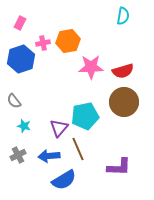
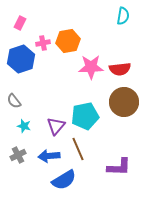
red semicircle: moved 3 px left, 2 px up; rotated 10 degrees clockwise
purple triangle: moved 3 px left, 2 px up
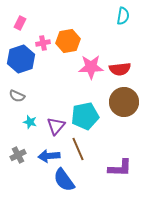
gray semicircle: moved 3 px right, 5 px up; rotated 28 degrees counterclockwise
cyan star: moved 6 px right, 4 px up
purple L-shape: moved 1 px right, 1 px down
blue semicircle: rotated 85 degrees clockwise
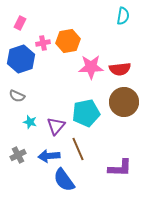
cyan pentagon: moved 1 px right, 3 px up
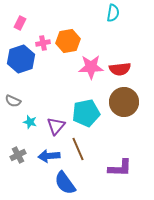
cyan semicircle: moved 10 px left, 3 px up
gray semicircle: moved 4 px left, 5 px down
blue semicircle: moved 1 px right, 3 px down
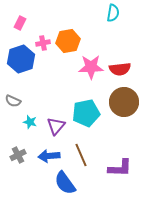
brown line: moved 3 px right, 6 px down
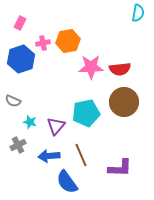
cyan semicircle: moved 25 px right
gray cross: moved 10 px up
blue semicircle: moved 2 px right, 1 px up
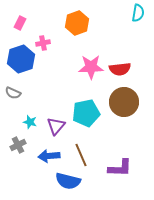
orange hexagon: moved 9 px right, 18 px up; rotated 10 degrees counterclockwise
gray semicircle: moved 8 px up
blue semicircle: moved 1 px right, 1 px up; rotated 40 degrees counterclockwise
